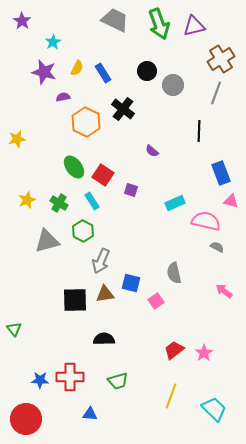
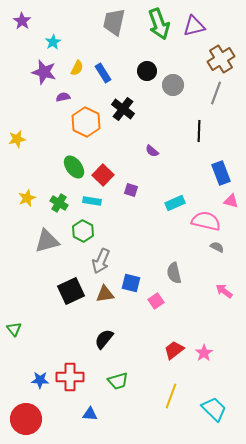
gray trapezoid at (115, 20): moved 1 px left, 2 px down; rotated 104 degrees counterclockwise
red square at (103, 175): rotated 10 degrees clockwise
yellow star at (27, 200): moved 2 px up
cyan rectangle at (92, 201): rotated 48 degrees counterclockwise
black square at (75, 300): moved 4 px left, 9 px up; rotated 24 degrees counterclockwise
black semicircle at (104, 339): rotated 50 degrees counterclockwise
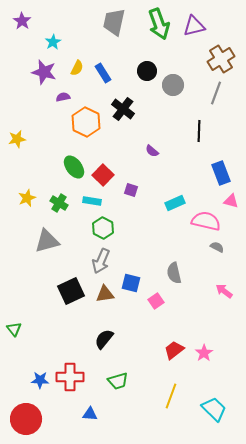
green hexagon at (83, 231): moved 20 px right, 3 px up
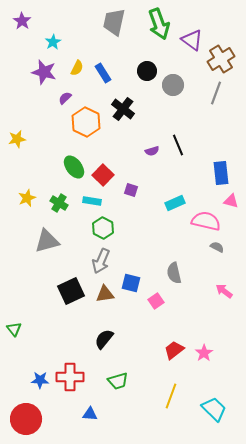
purple triangle at (194, 26): moved 2 px left, 14 px down; rotated 50 degrees clockwise
purple semicircle at (63, 97): moved 2 px right, 1 px down; rotated 32 degrees counterclockwise
black line at (199, 131): moved 21 px left, 14 px down; rotated 25 degrees counterclockwise
purple semicircle at (152, 151): rotated 56 degrees counterclockwise
blue rectangle at (221, 173): rotated 15 degrees clockwise
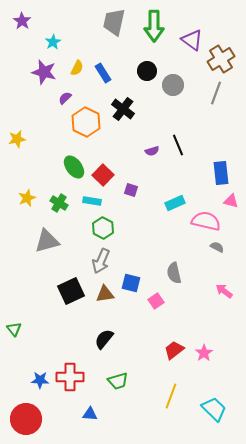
green arrow at (159, 24): moved 5 px left, 2 px down; rotated 20 degrees clockwise
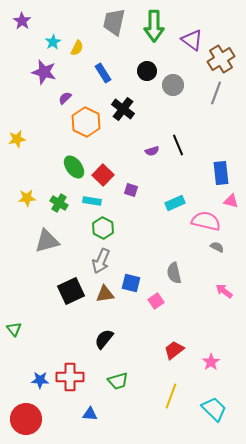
yellow semicircle at (77, 68): moved 20 px up
yellow star at (27, 198): rotated 18 degrees clockwise
pink star at (204, 353): moved 7 px right, 9 px down
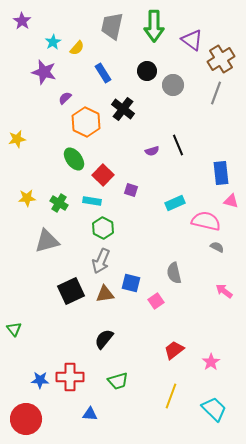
gray trapezoid at (114, 22): moved 2 px left, 4 px down
yellow semicircle at (77, 48): rotated 14 degrees clockwise
green ellipse at (74, 167): moved 8 px up
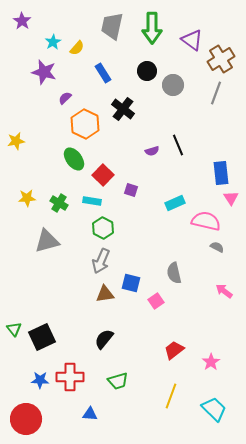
green arrow at (154, 26): moved 2 px left, 2 px down
orange hexagon at (86, 122): moved 1 px left, 2 px down
yellow star at (17, 139): moved 1 px left, 2 px down
pink triangle at (231, 201): moved 3 px up; rotated 42 degrees clockwise
black square at (71, 291): moved 29 px left, 46 px down
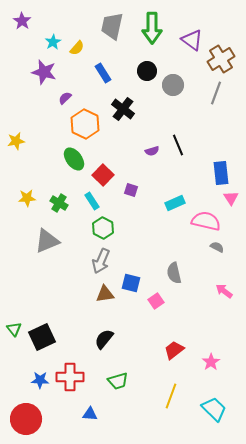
cyan rectangle at (92, 201): rotated 48 degrees clockwise
gray triangle at (47, 241): rotated 8 degrees counterclockwise
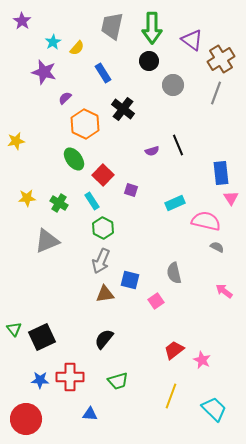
black circle at (147, 71): moved 2 px right, 10 px up
blue square at (131, 283): moved 1 px left, 3 px up
pink star at (211, 362): moved 9 px left, 2 px up; rotated 12 degrees counterclockwise
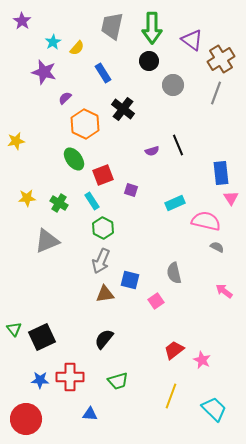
red square at (103, 175): rotated 25 degrees clockwise
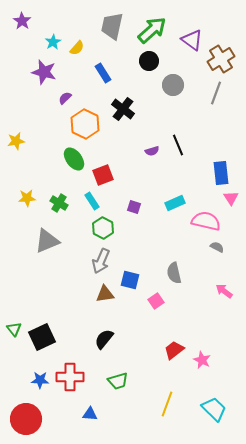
green arrow at (152, 28): moved 2 px down; rotated 132 degrees counterclockwise
purple square at (131, 190): moved 3 px right, 17 px down
yellow line at (171, 396): moved 4 px left, 8 px down
